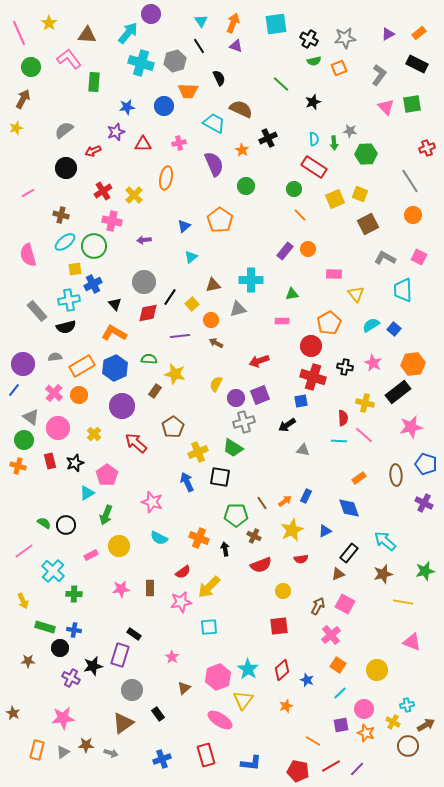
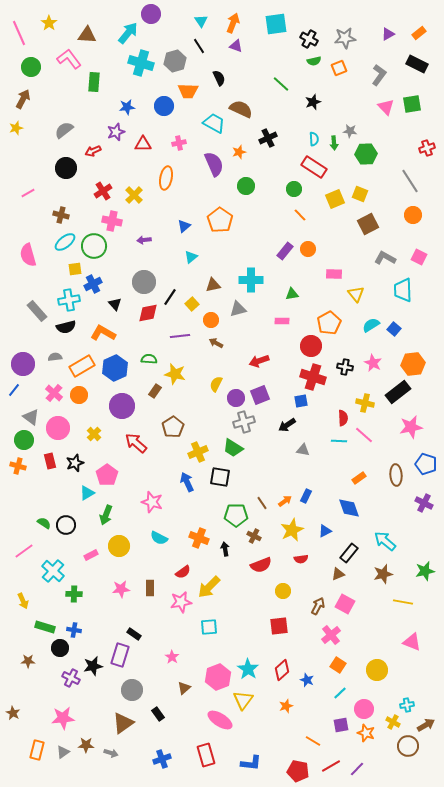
orange star at (242, 150): moved 3 px left, 2 px down; rotated 24 degrees clockwise
orange L-shape at (114, 333): moved 11 px left
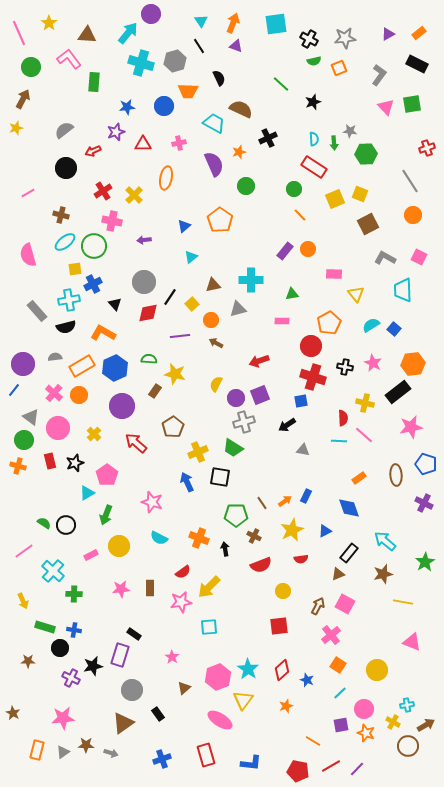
green star at (425, 571): moved 9 px up; rotated 18 degrees counterclockwise
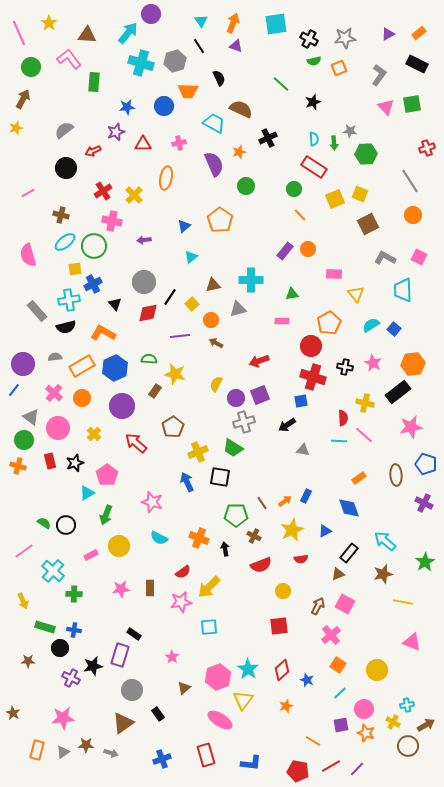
orange circle at (79, 395): moved 3 px right, 3 px down
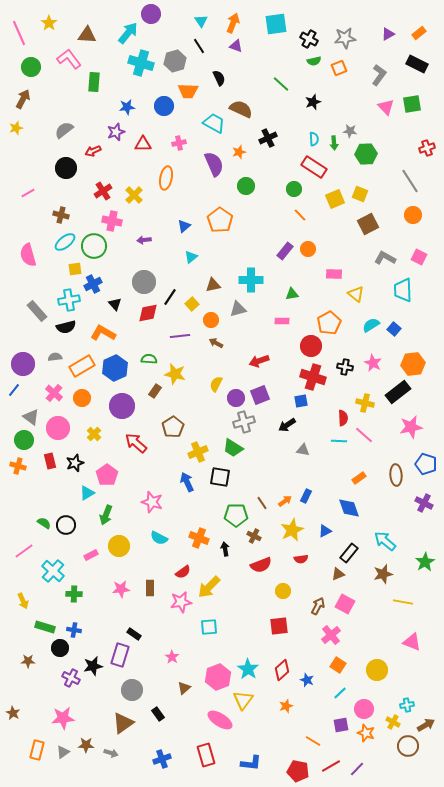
yellow triangle at (356, 294): rotated 12 degrees counterclockwise
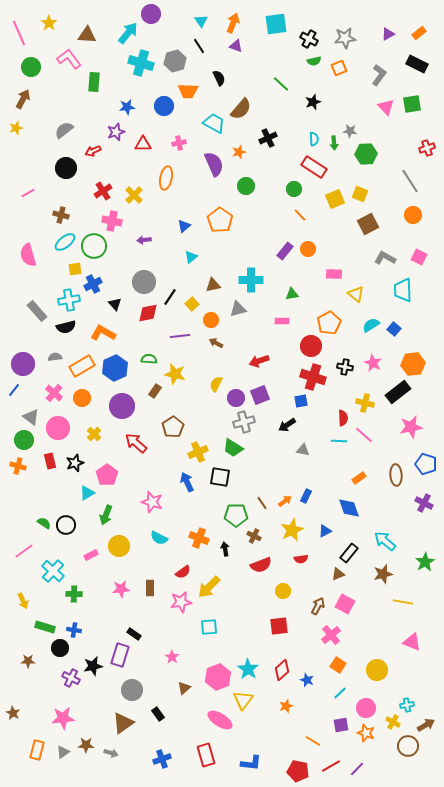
brown semicircle at (241, 109): rotated 105 degrees clockwise
pink circle at (364, 709): moved 2 px right, 1 px up
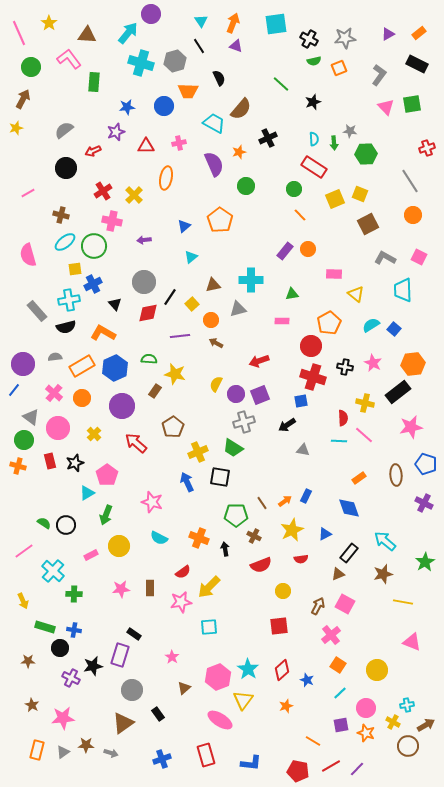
red triangle at (143, 144): moved 3 px right, 2 px down
purple circle at (236, 398): moved 4 px up
blue triangle at (325, 531): moved 3 px down
brown star at (13, 713): moved 19 px right, 8 px up
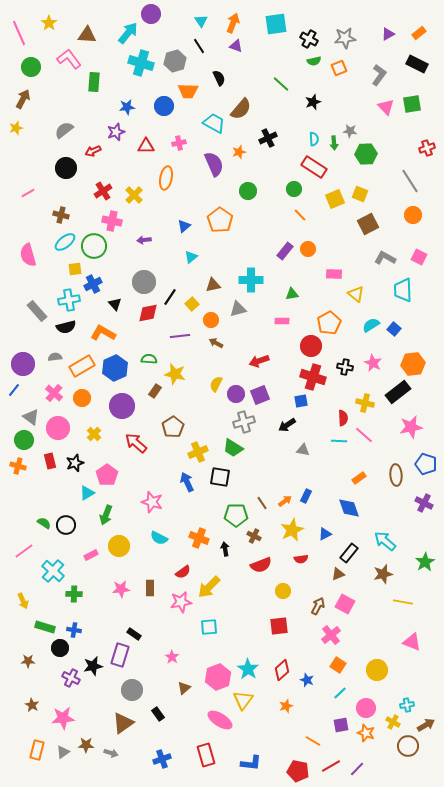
green circle at (246, 186): moved 2 px right, 5 px down
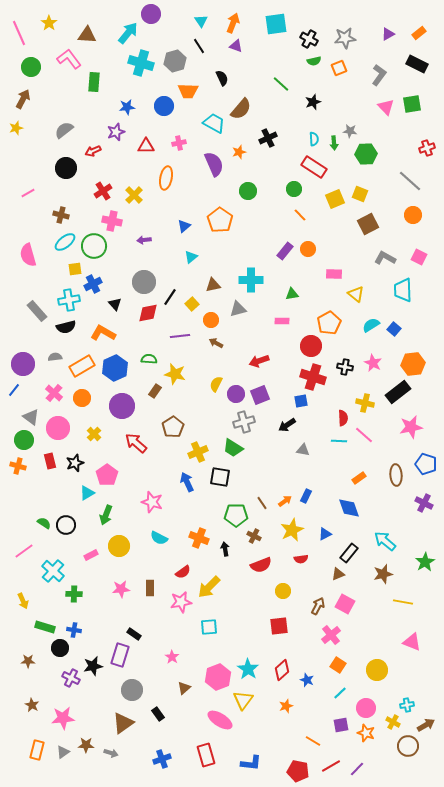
black semicircle at (219, 78): moved 3 px right
gray line at (410, 181): rotated 15 degrees counterclockwise
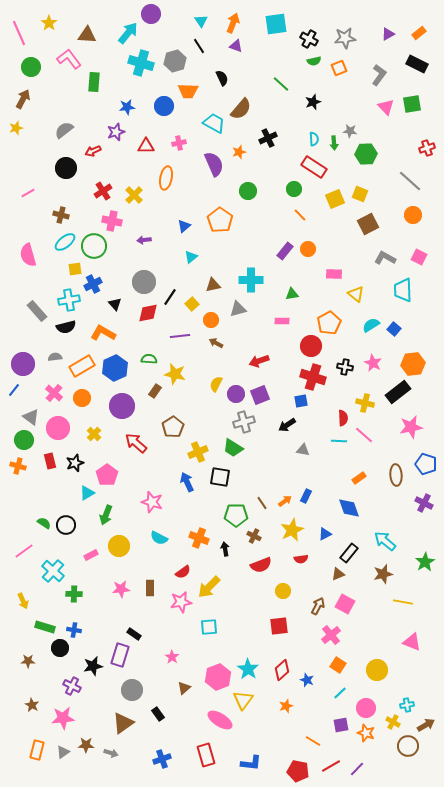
purple cross at (71, 678): moved 1 px right, 8 px down
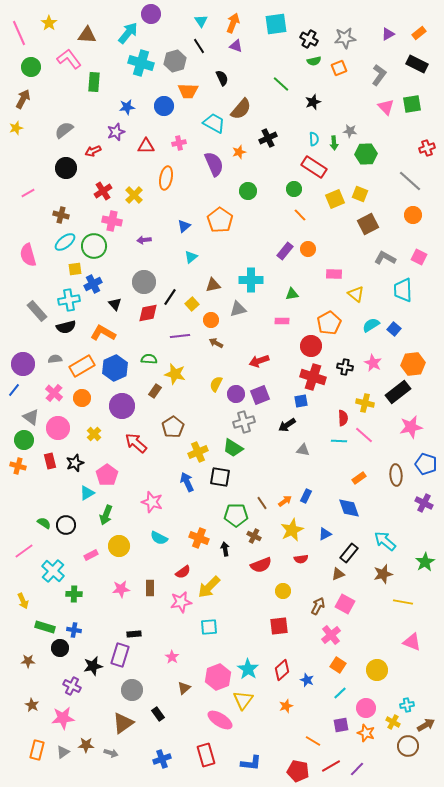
gray semicircle at (55, 357): moved 2 px down
black rectangle at (134, 634): rotated 40 degrees counterclockwise
